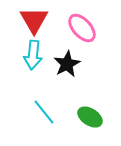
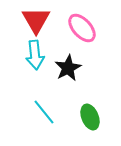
red triangle: moved 2 px right
cyan arrow: moved 2 px right; rotated 12 degrees counterclockwise
black star: moved 1 px right, 4 px down
green ellipse: rotated 35 degrees clockwise
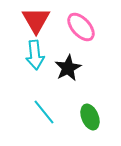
pink ellipse: moved 1 px left, 1 px up
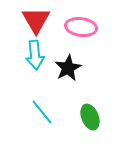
pink ellipse: rotated 40 degrees counterclockwise
cyan line: moved 2 px left
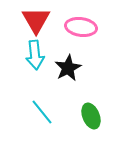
green ellipse: moved 1 px right, 1 px up
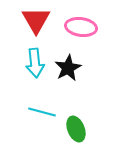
cyan arrow: moved 8 px down
cyan line: rotated 36 degrees counterclockwise
green ellipse: moved 15 px left, 13 px down
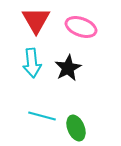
pink ellipse: rotated 12 degrees clockwise
cyan arrow: moved 3 px left
cyan line: moved 4 px down
green ellipse: moved 1 px up
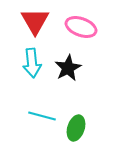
red triangle: moved 1 px left, 1 px down
green ellipse: rotated 40 degrees clockwise
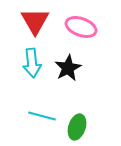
green ellipse: moved 1 px right, 1 px up
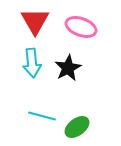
green ellipse: rotated 35 degrees clockwise
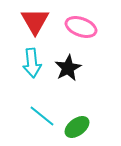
cyan line: rotated 24 degrees clockwise
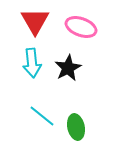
green ellipse: moved 1 px left; rotated 65 degrees counterclockwise
